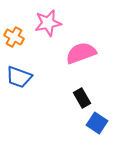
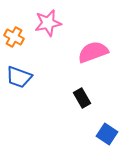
pink semicircle: moved 12 px right, 1 px up
blue square: moved 10 px right, 11 px down
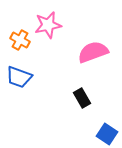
pink star: moved 2 px down
orange cross: moved 6 px right, 3 px down
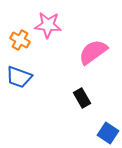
pink star: rotated 16 degrees clockwise
pink semicircle: rotated 16 degrees counterclockwise
blue square: moved 1 px right, 1 px up
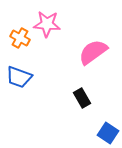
pink star: moved 1 px left, 1 px up
orange cross: moved 2 px up
